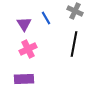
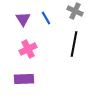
purple triangle: moved 1 px left, 5 px up
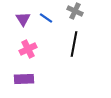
blue line: rotated 24 degrees counterclockwise
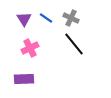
gray cross: moved 4 px left, 7 px down
purple triangle: moved 1 px right
black line: rotated 50 degrees counterclockwise
pink cross: moved 2 px right, 1 px up
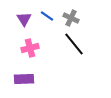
blue line: moved 1 px right, 2 px up
pink cross: rotated 12 degrees clockwise
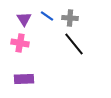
gray cross: moved 1 px left; rotated 21 degrees counterclockwise
pink cross: moved 10 px left, 5 px up; rotated 24 degrees clockwise
